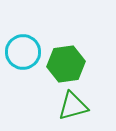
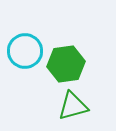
cyan circle: moved 2 px right, 1 px up
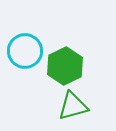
green hexagon: moved 1 px left, 2 px down; rotated 18 degrees counterclockwise
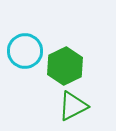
green triangle: rotated 12 degrees counterclockwise
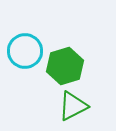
green hexagon: rotated 9 degrees clockwise
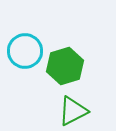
green triangle: moved 5 px down
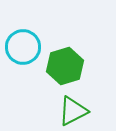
cyan circle: moved 2 px left, 4 px up
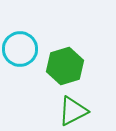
cyan circle: moved 3 px left, 2 px down
